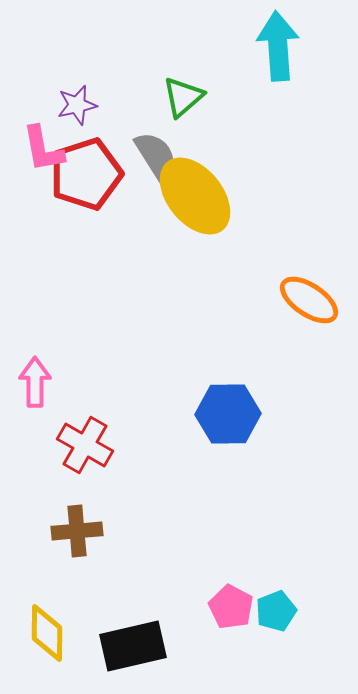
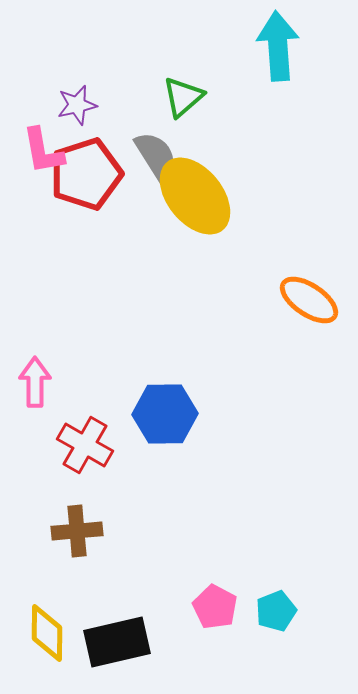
pink L-shape: moved 2 px down
blue hexagon: moved 63 px left
pink pentagon: moved 16 px left
black rectangle: moved 16 px left, 4 px up
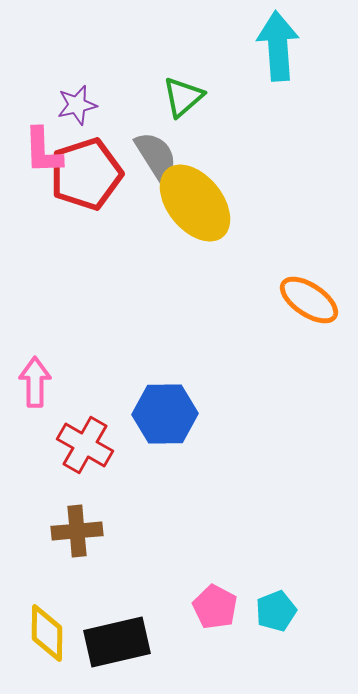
pink L-shape: rotated 8 degrees clockwise
yellow ellipse: moved 7 px down
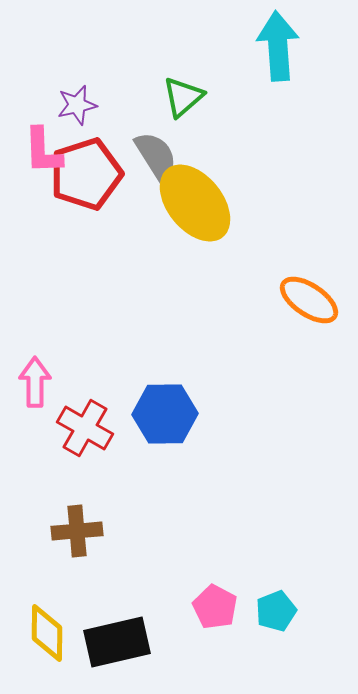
red cross: moved 17 px up
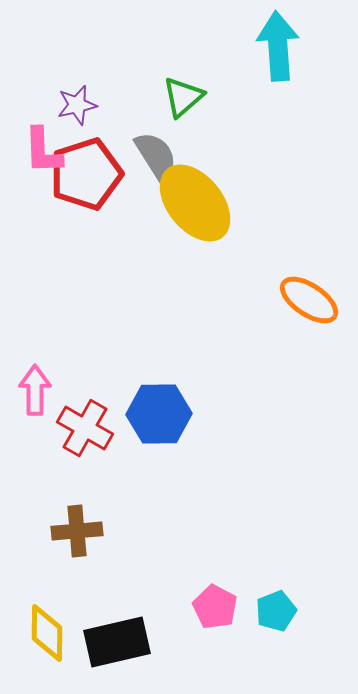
pink arrow: moved 8 px down
blue hexagon: moved 6 px left
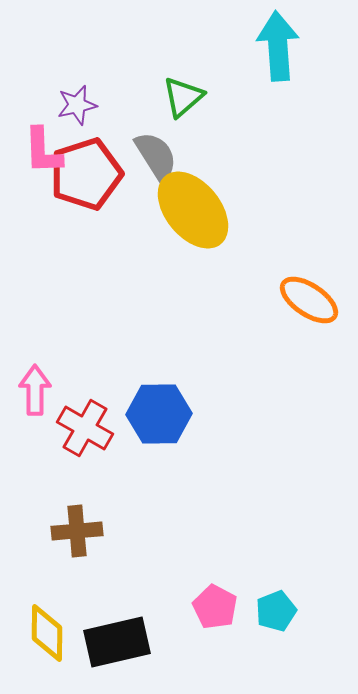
yellow ellipse: moved 2 px left, 7 px down
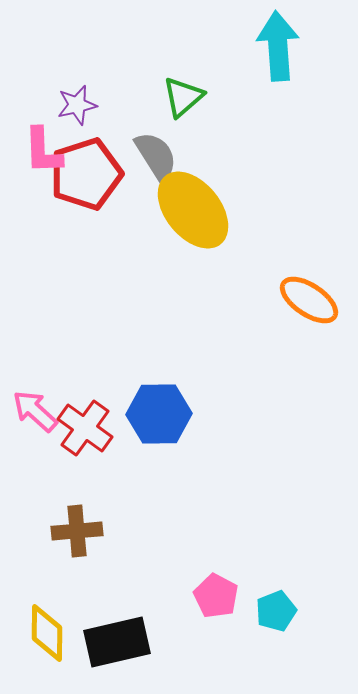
pink arrow: moved 21 px down; rotated 48 degrees counterclockwise
red cross: rotated 6 degrees clockwise
pink pentagon: moved 1 px right, 11 px up
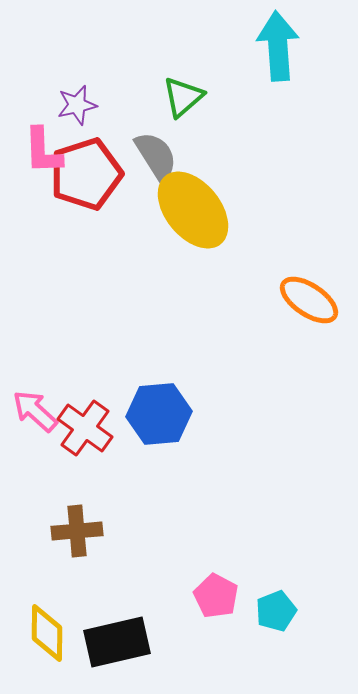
blue hexagon: rotated 4 degrees counterclockwise
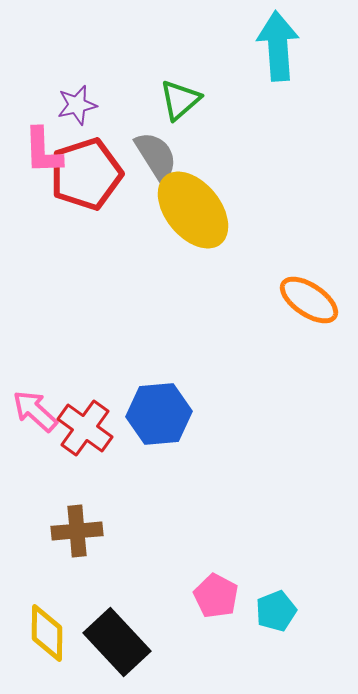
green triangle: moved 3 px left, 3 px down
black rectangle: rotated 60 degrees clockwise
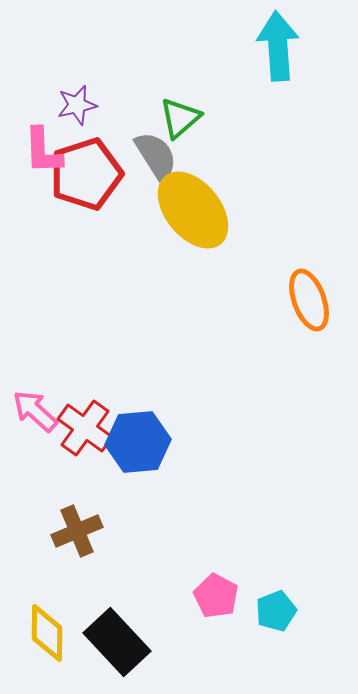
green triangle: moved 18 px down
orange ellipse: rotated 36 degrees clockwise
blue hexagon: moved 21 px left, 28 px down
brown cross: rotated 18 degrees counterclockwise
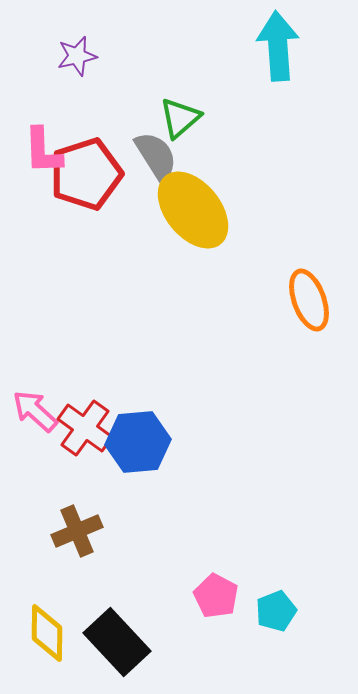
purple star: moved 49 px up
